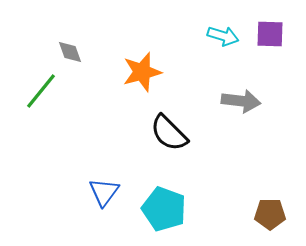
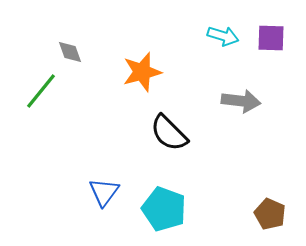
purple square: moved 1 px right, 4 px down
brown pentagon: rotated 24 degrees clockwise
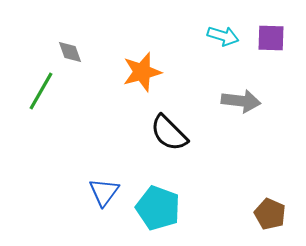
green line: rotated 9 degrees counterclockwise
cyan pentagon: moved 6 px left, 1 px up
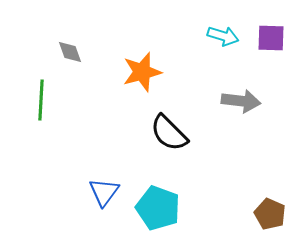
green line: moved 9 px down; rotated 27 degrees counterclockwise
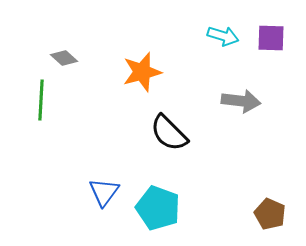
gray diamond: moved 6 px left, 6 px down; rotated 28 degrees counterclockwise
